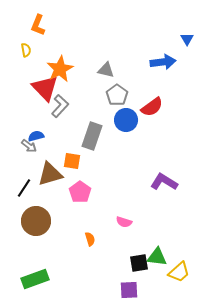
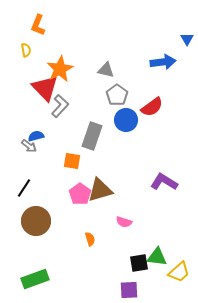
brown triangle: moved 50 px right, 16 px down
pink pentagon: moved 2 px down
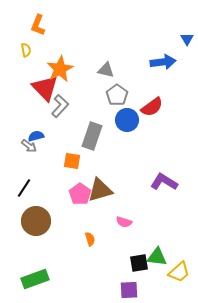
blue circle: moved 1 px right
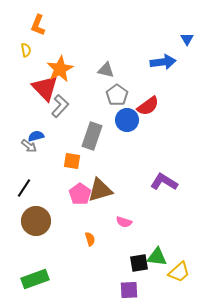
red semicircle: moved 4 px left, 1 px up
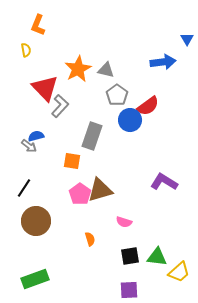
orange star: moved 18 px right
blue circle: moved 3 px right
black square: moved 9 px left, 7 px up
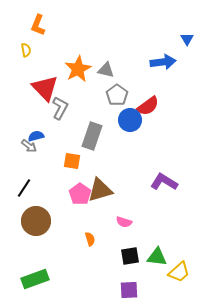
gray L-shape: moved 2 px down; rotated 15 degrees counterclockwise
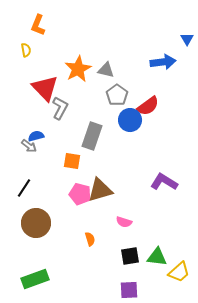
pink pentagon: rotated 20 degrees counterclockwise
brown circle: moved 2 px down
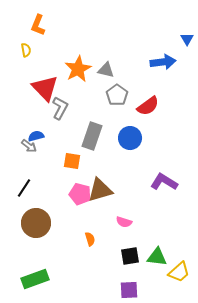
blue circle: moved 18 px down
